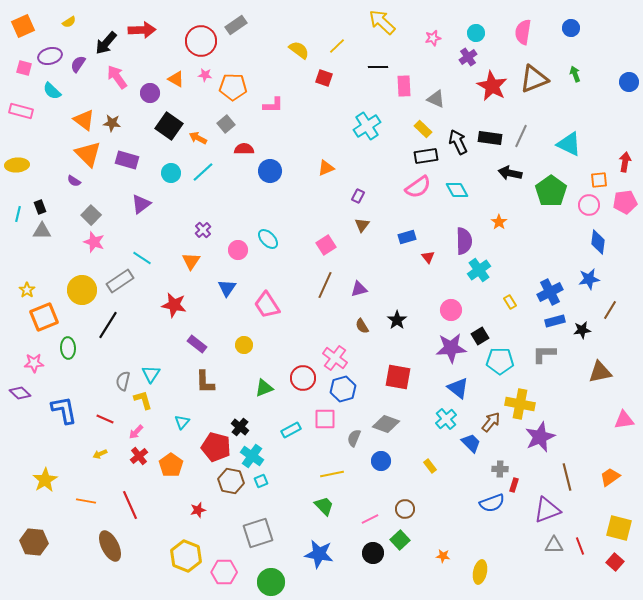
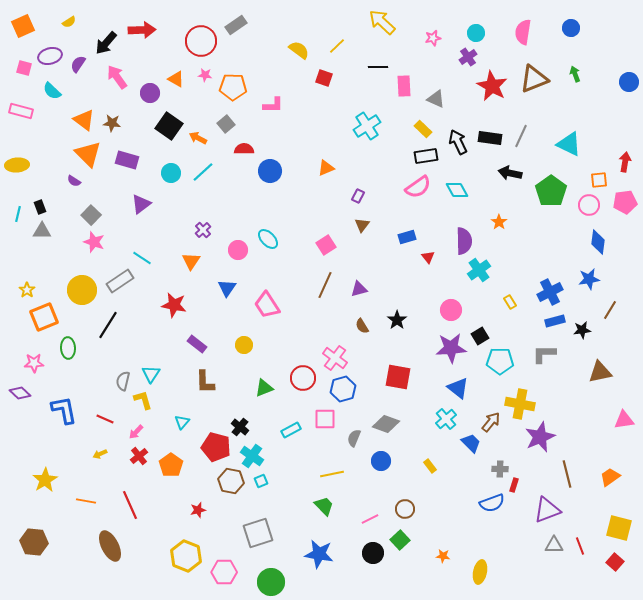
brown line at (567, 477): moved 3 px up
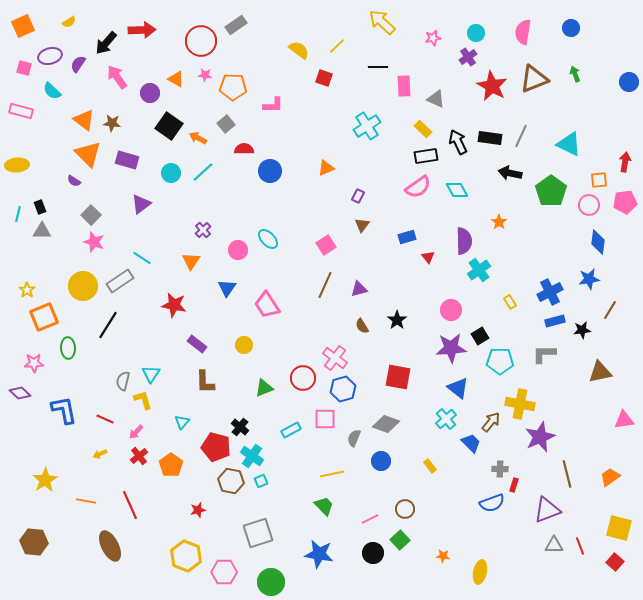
yellow circle at (82, 290): moved 1 px right, 4 px up
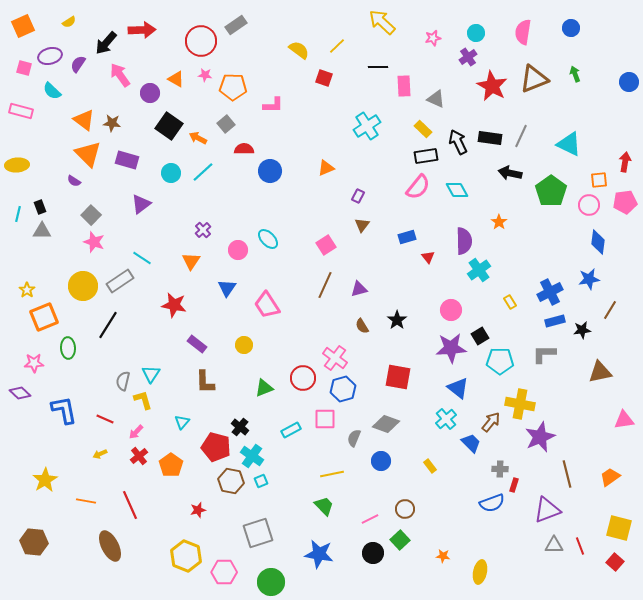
pink arrow at (117, 77): moved 3 px right, 2 px up
pink semicircle at (418, 187): rotated 16 degrees counterclockwise
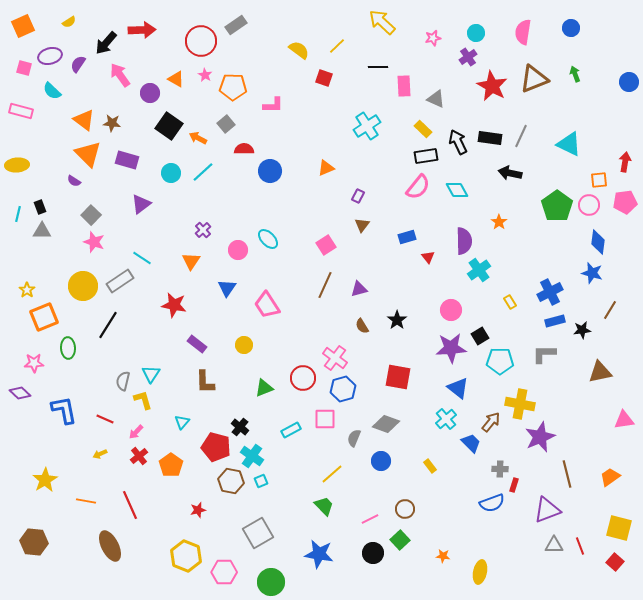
pink star at (205, 75): rotated 24 degrees clockwise
green pentagon at (551, 191): moved 6 px right, 15 px down
blue star at (589, 279): moved 3 px right, 6 px up; rotated 25 degrees clockwise
yellow line at (332, 474): rotated 30 degrees counterclockwise
gray square at (258, 533): rotated 12 degrees counterclockwise
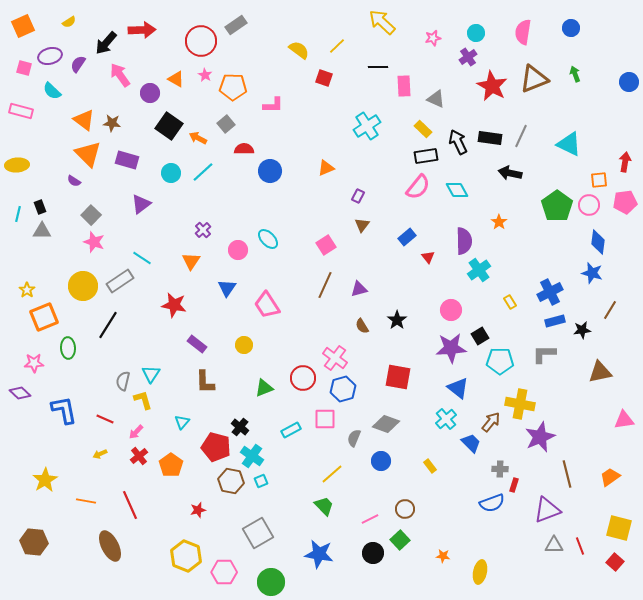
blue rectangle at (407, 237): rotated 24 degrees counterclockwise
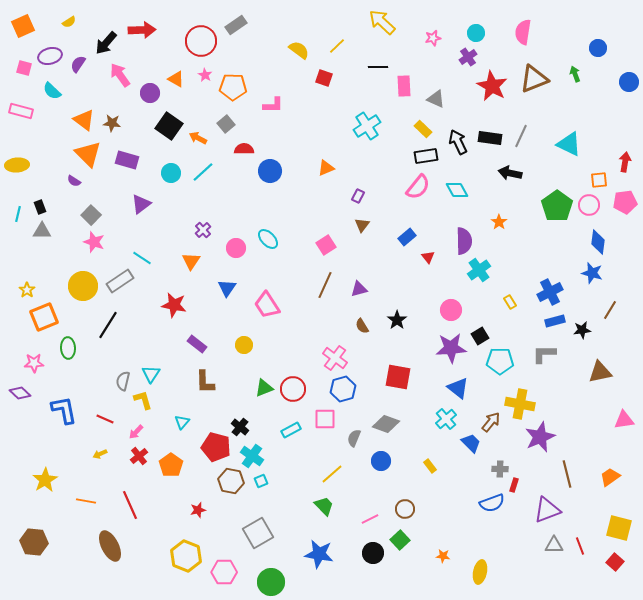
blue circle at (571, 28): moved 27 px right, 20 px down
pink circle at (238, 250): moved 2 px left, 2 px up
red circle at (303, 378): moved 10 px left, 11 px down
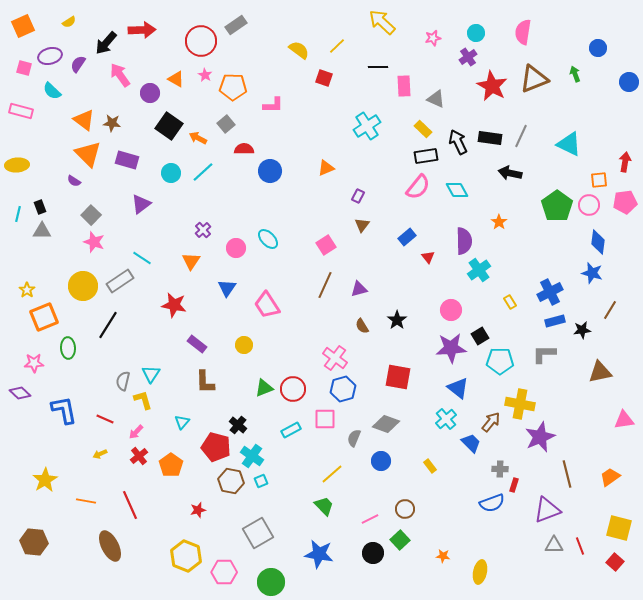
black cross at (240, 427): moved 2 px left, 2 px up
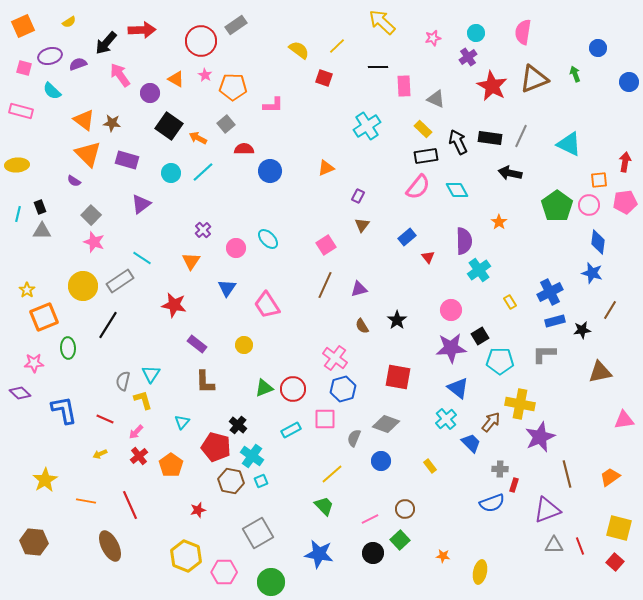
purple semicircle at (78, 64): rotated 36 degrees clockwise
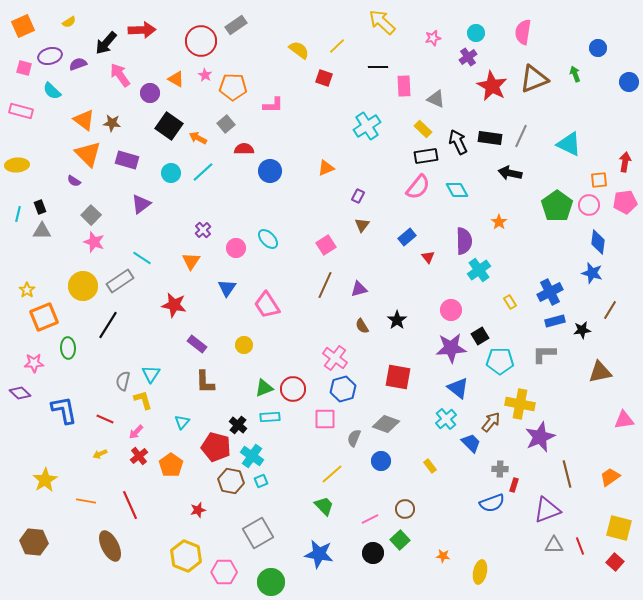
cyan rectangle at (291, 430): moved 21 px left, 13 px up; rotated 24 degrees clockwise
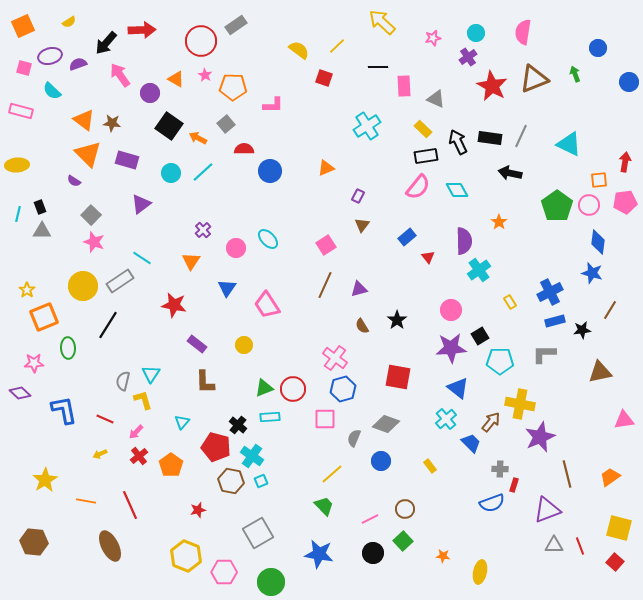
green square at (400, 540): moved 3 px right, 1 px down
